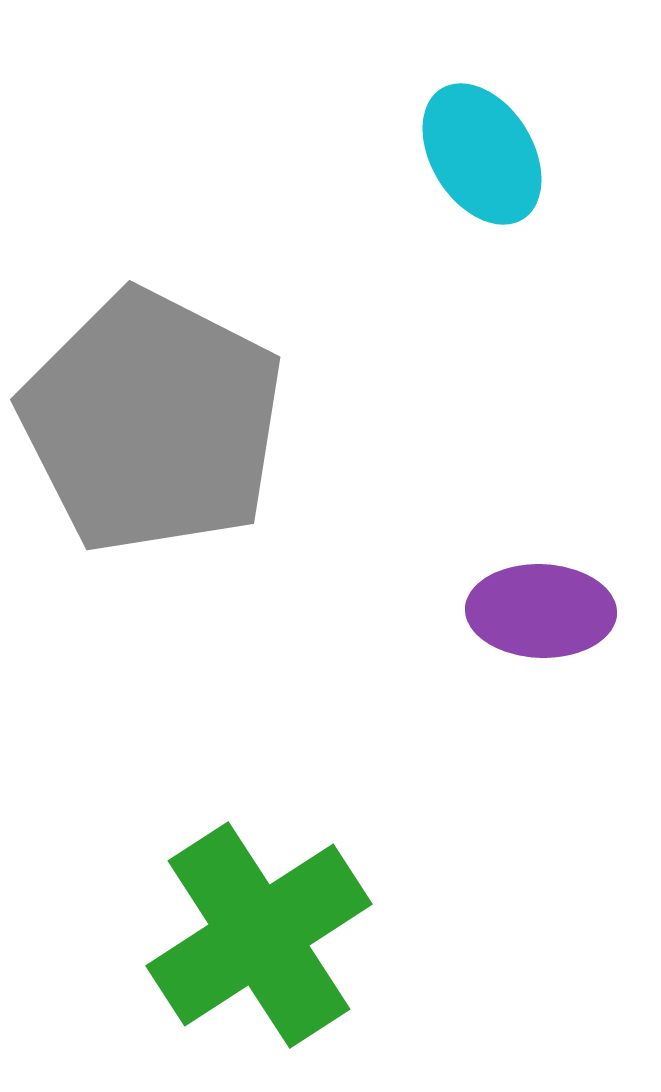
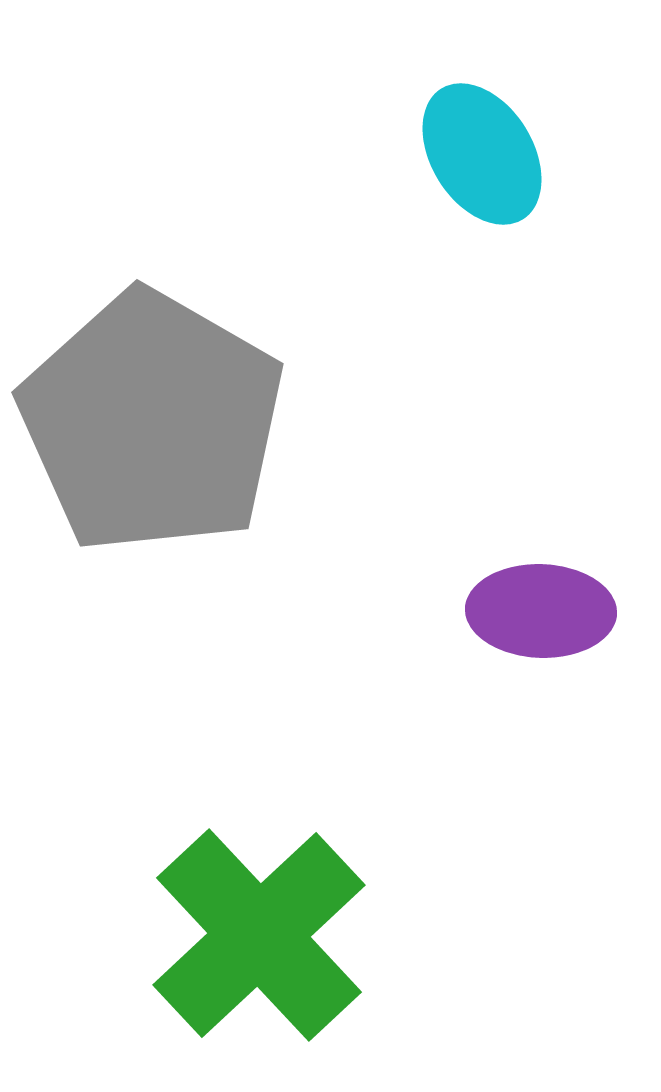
gray pentagon: rotated 3 degrees clockwise
green cross: rotated 10 degrees counterclockwise
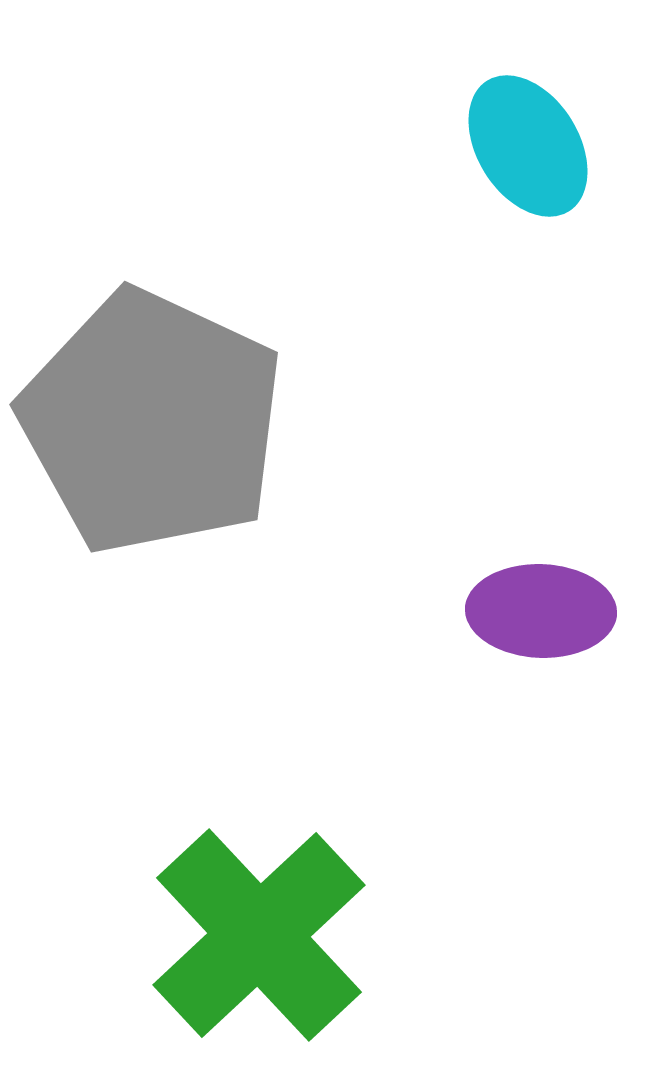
cyan ellipse: moved 46 px right, 8 px up
gray pentagon: rotated 5 degrees counterclockwise
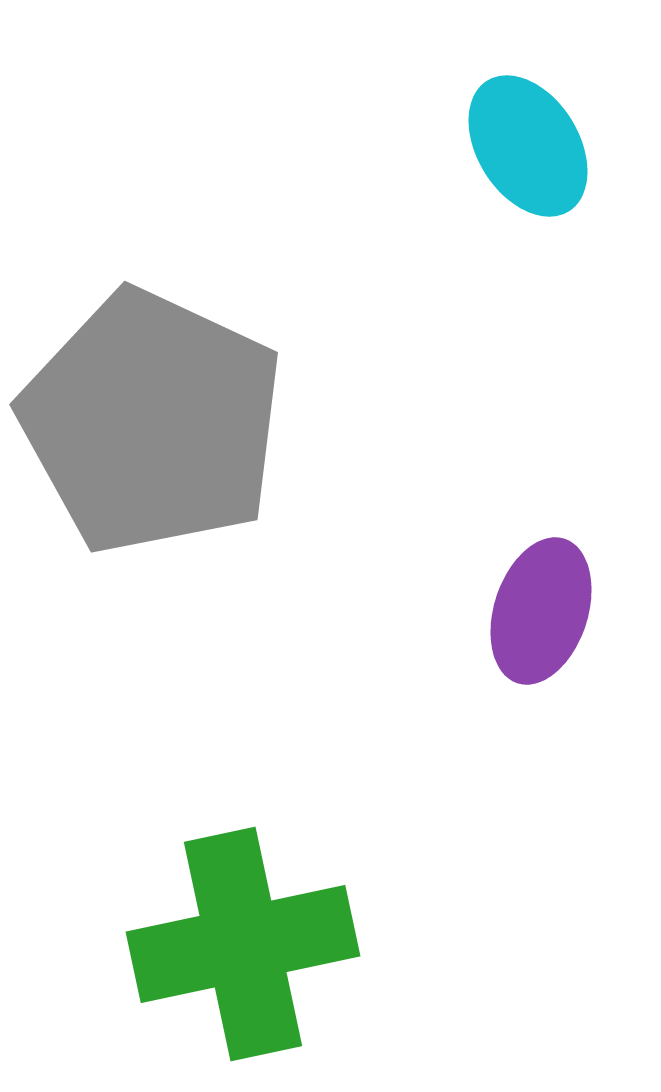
purple ellipse: rotated 74 degrees counterclockwise
green cross: moved 16 px left, 9 px down; rotated 31 degrees clockwise
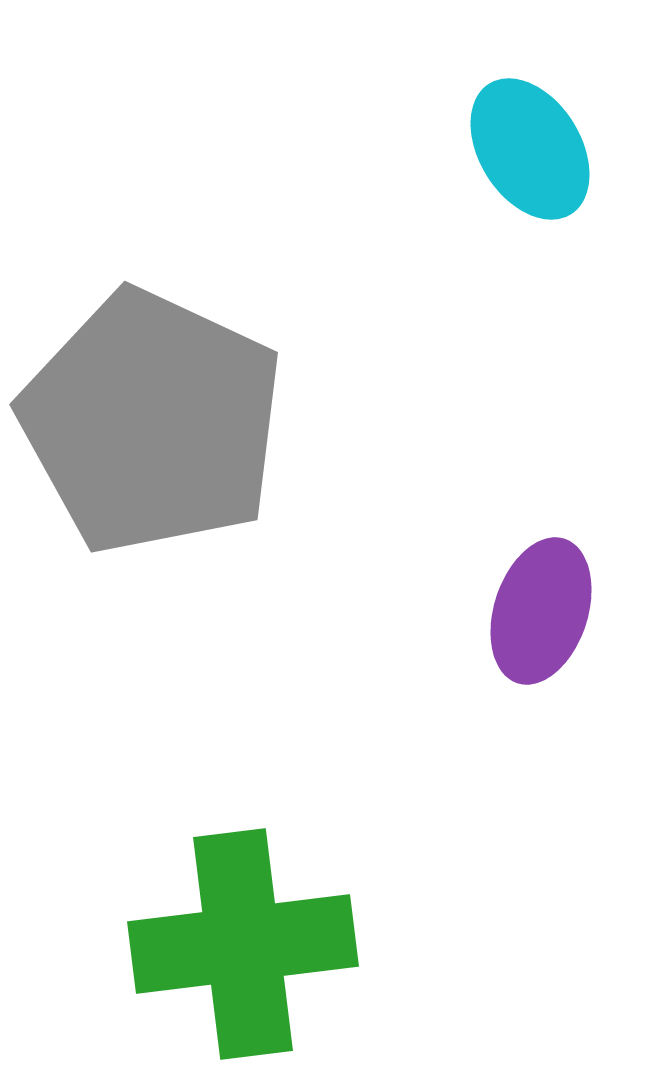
cyan ellipse: moved 2 px right, 3 px down
green cross: rotated 5 degrees clockwise
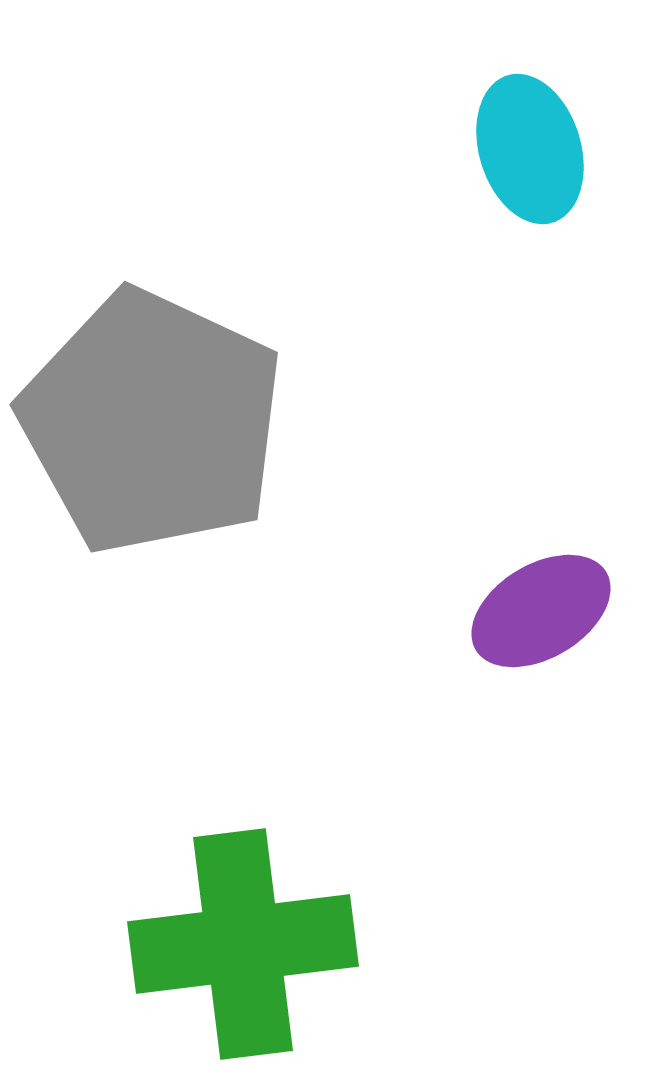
cyan ellipse: rotated 15 degrees clockwise
purple ellipse: rotated 41 degrees clockwise
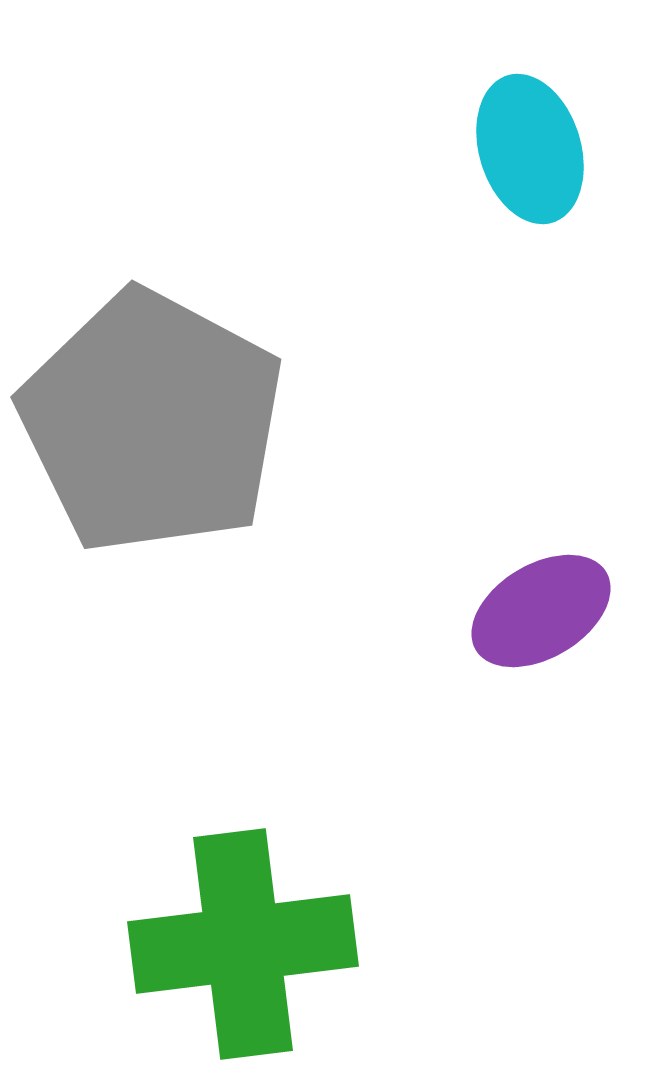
gray pentagon: rotated 3 degrees clockwise
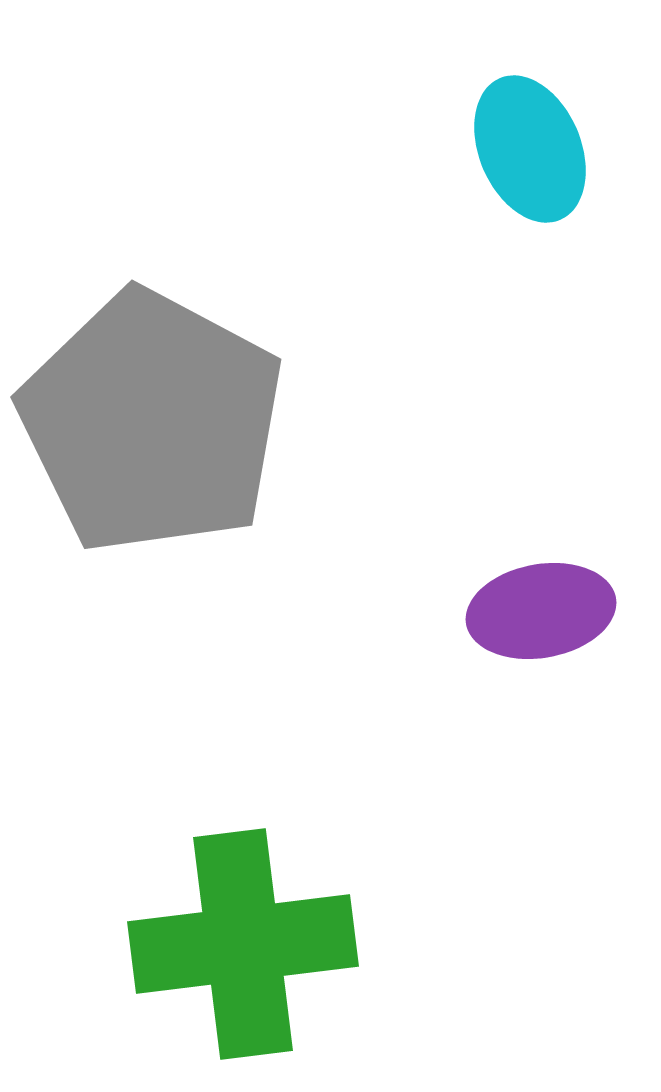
cyan ellipse: rotated 6 degrees counterclockwise
purple ellipse: rotated 21 degrees clockwise
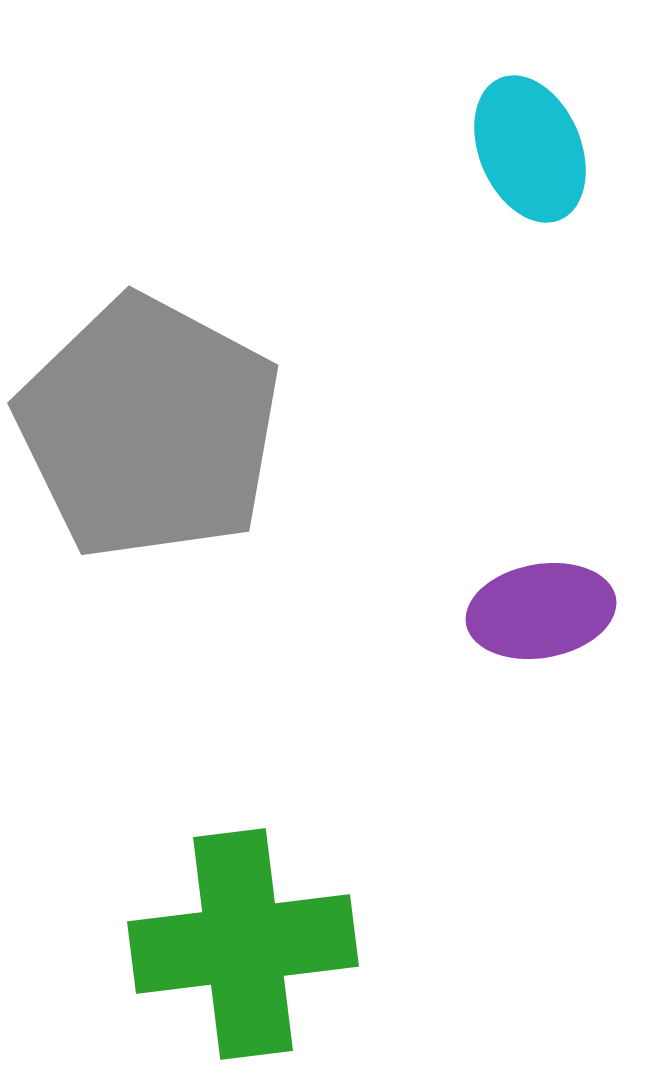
gray pentagon: moved 3 px left, 6 px down
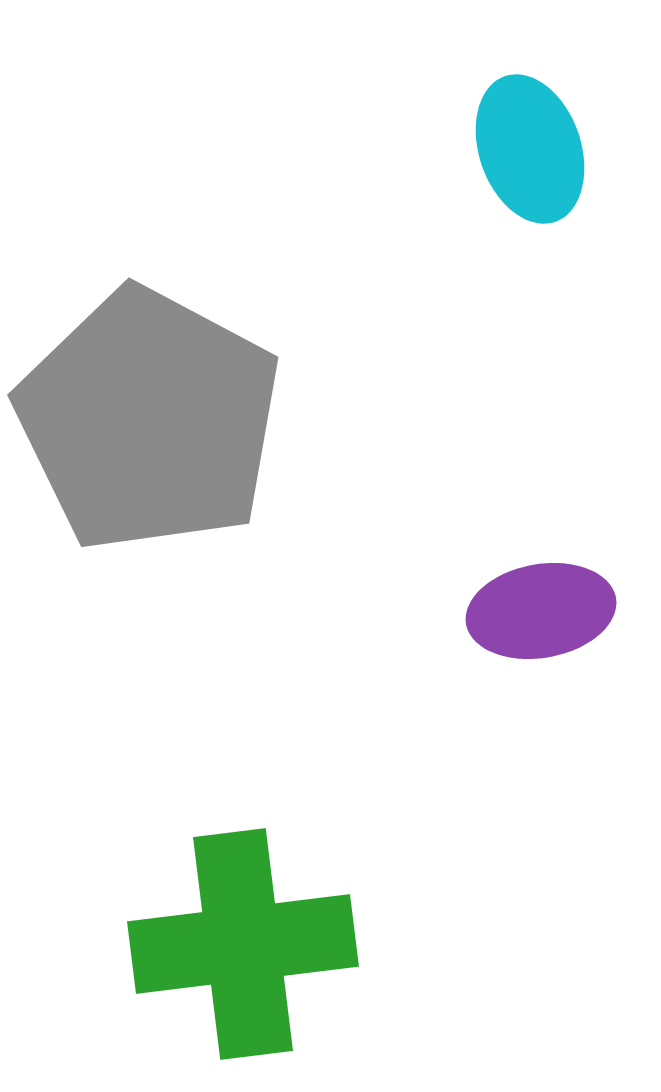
cyan ellipse: rotated 4 degrees clockwise
gray pentagon: moved 8 px up
